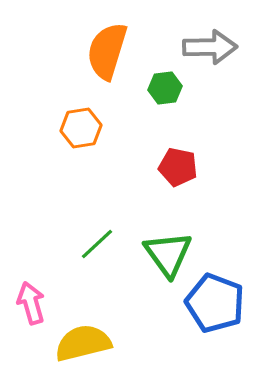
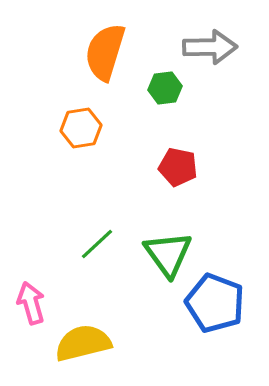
orange semicircle: moved 2 px left, 1 px down
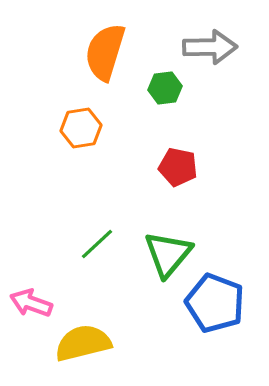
green triangle: rotated 16 degrees clockwise
pink arrow: rotated 54 degrees counterclockwise
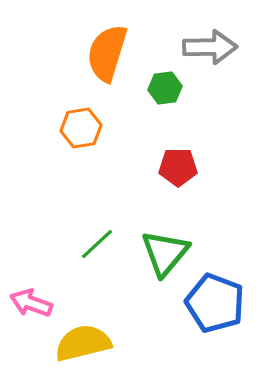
orange semicircle: moved 2 px right, 1 px down
red pentagon: rotated 12 degrees counterclockwise
green triangle: moved 3 px left, 1 px up
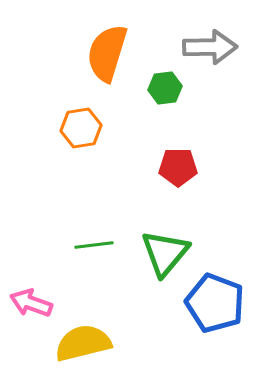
green line: moved 3 px left, 1 px down; rotated 36 degrees clockwise
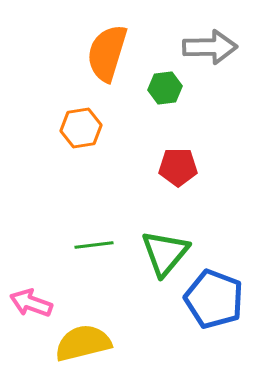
blue pentagon: moved 1 px left, 4 px up
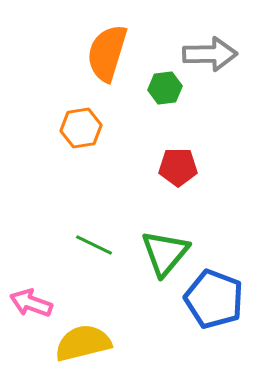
gray arrow: moved 7 px down
green line: rotated 33 degrees clockwise
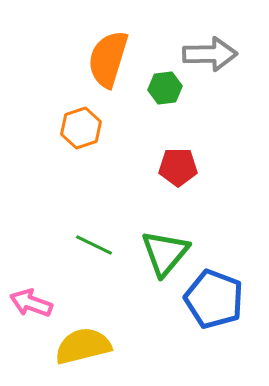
orange semicircle: moved 1 px right, 6 px down
orange hexagon: rotated 9 degrees counterclockwise
yellow semicircle: moved 3 px down
